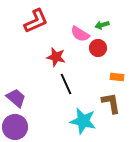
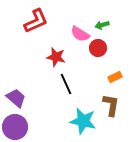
orange rectangle: moved 2 px left; rotated 32 degrees counterclockwise
brown L-shape: moved 2 px down; rotated 20 degrees clockwise
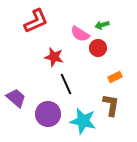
red star: moved 2 px left
purple circle: moved 33 px right, 13 px up
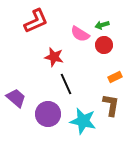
red circle: moved 6 px right, 3 px up
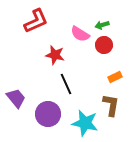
red star: moved 1 px right, 2 px up
purple trapezoid: rotated 10 degrees clockwise
cyan star: moved 2 px right, 2 px down
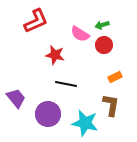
black line: rotated 55 degrees counterclockwise
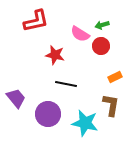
red L-shape: rotated 12 degrees clockwise
red circle: moved 3 px left, 1 px down
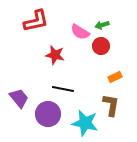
pink semicircle: moved 2 px up
black line: moved 3 px left, 5 px down
purple trapezoid: moved 3 px right
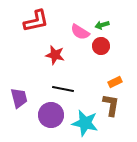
orange rectangle: moved 5 px down
purple trapezoid: rotated 25 degrees clockwise
purple circle: moved 3 px right, 1 px down
